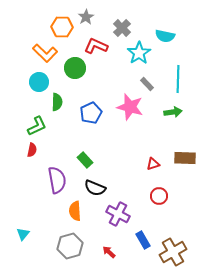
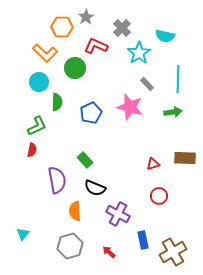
blue rectangle: rotated 18 degrees clockwise
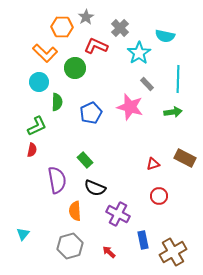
gray cross: moved 2 px left
brown rectangle: rotated 25 degrees clockwise
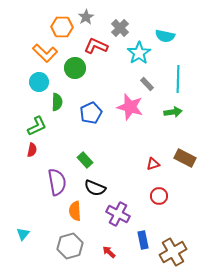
purple semicircle: moved 2 px down
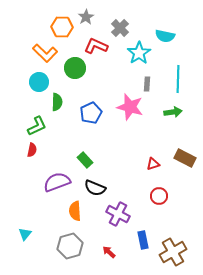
gray rectangle: rotated 48 degrees clockwise
purple semicircle: rotated 100 degrees counterclockwise
cyan triangle: moved 2 px right
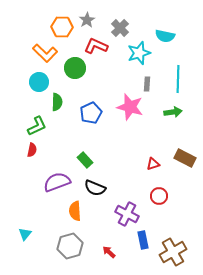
gray star: moved 1 px right, 3 px down
cyan star: rotated 15 degrees clockwise
purple cross: moved 9 px right
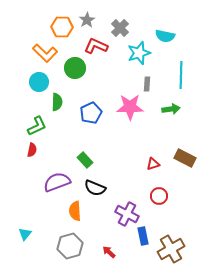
cyan line: moved 3 px right, 4 px up
pink star: rotated 16 degrees counterclockwise
green arrow: moved 2 px left, 3 px up
blue rectangle: moved 4 px up
brown cross: moved 2 px left, 3 px up
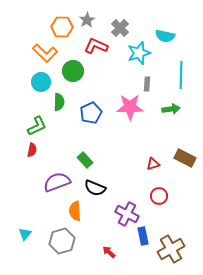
green circle: moved 2 px left, 3 px down
cyan circle: moved 2 px right
green semicircle: moved 2 px right
gray hexagon: moved 8 px left, 5 px up
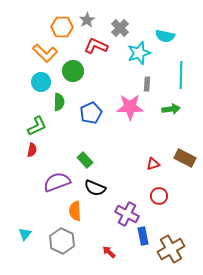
gray hexagon: rotated 20 degrees counterclockwise
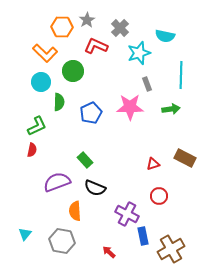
gray rectangle: rotated 24 degrees counterclockwise
gray hexagon: rotated 15 degrees counterclockwise
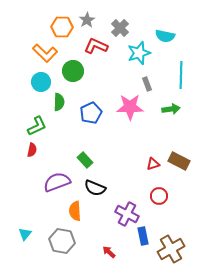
brown rectangle: moved 6 px left, 3 px down
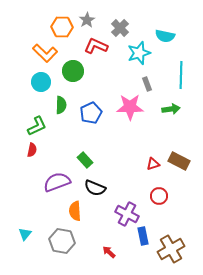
green semicircle: moved 2 px right, 3 px down
